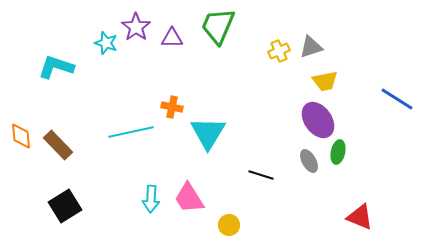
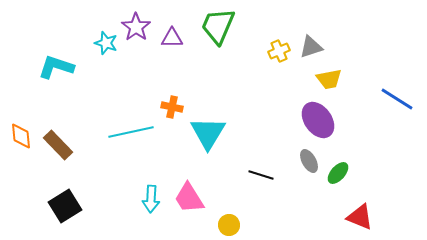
yellow trapezoid: moved 4 px right, 2 px up
green ellipse: moved 21 px down; rotated 30 degrees clockwise
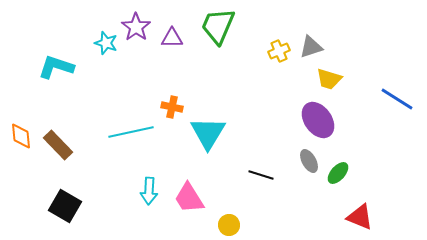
yellow trapezoid: rotated 28 degrees clockwise
cyan arrow: moved 2 px left, 8 px up
black square: rotated 28 degrees counterclockwise
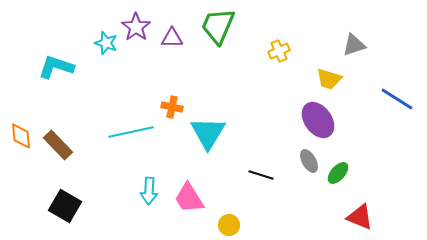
gray triangle: moved 43 px right, 2 px up
